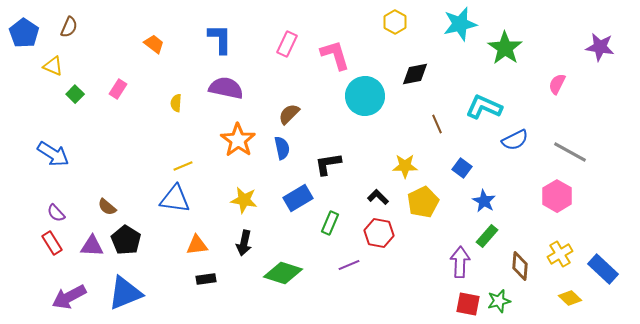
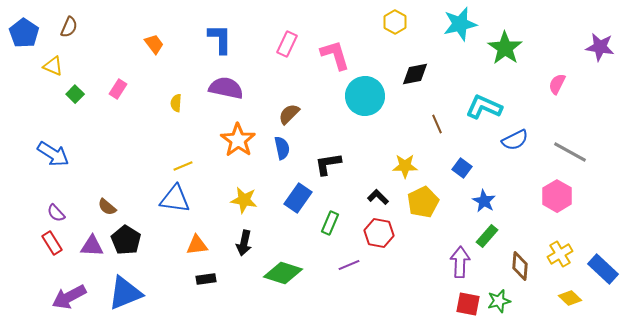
orange trapezoid at (154, 44): rotated 15 degrees clockwise
blue rectangle at (298, 198): rotated 24 degrees counterclockwise
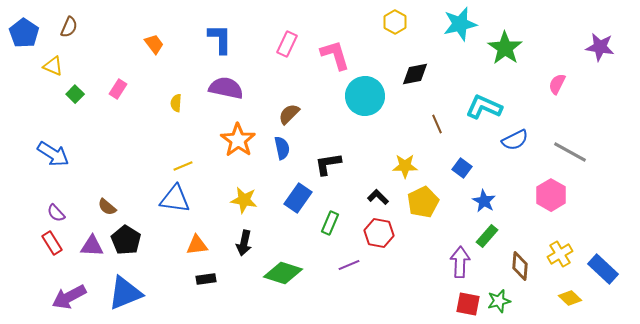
pink hexagon at (557, 196): moved 6 px left, 1 px up
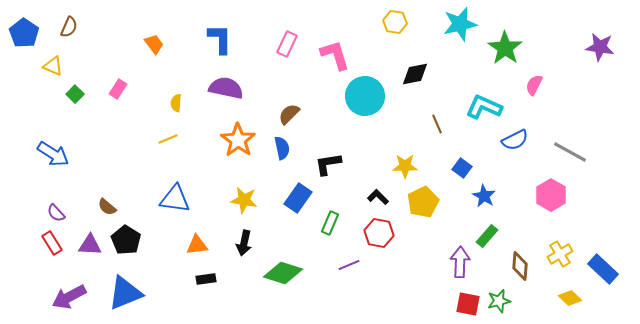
yellow hexagon at (395, 22): rotated 20 degrees counterclockwise
pink semicircle at (557, 84): moved 23 px left, 1 px down
yellow line at (183, 166): moved 15 px left, 27 px up
blue star at (484, 201): moved 5 px up
purple triangle at (92, 246): moved 2 px left, 1 px up
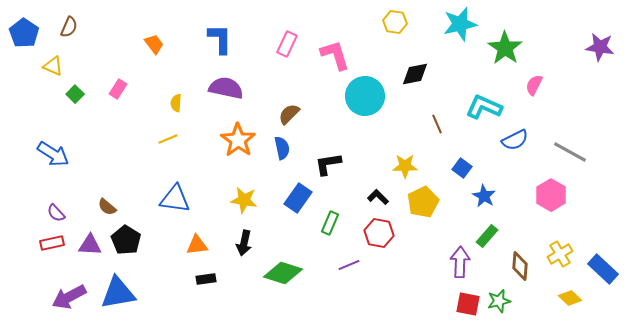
red rectangle at (52, 243): rotated 70 degrees counterclockwise
blue triangle at (125, 293): moved 7 px left; rotated 12 degrees clockwise
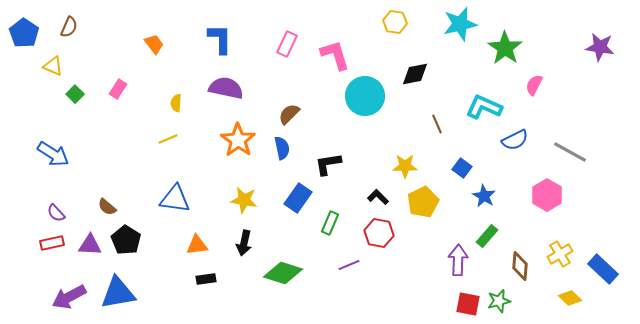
pink hexagon at (551, 195): moved 4 px left
purple arrow at (460, 262): moved 2 px left, 2 px up
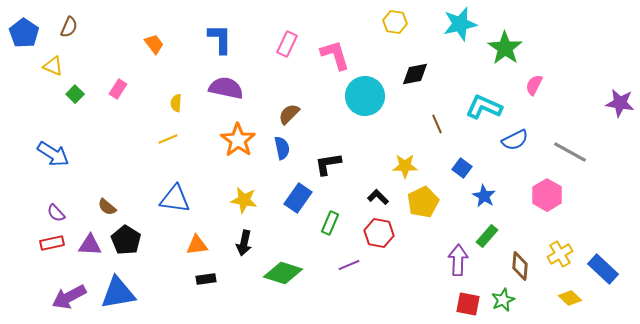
purple star at (600, 47): moved 20 px right, 56 px down
green star at (499, 301): moved 4 px right, 1 px up; rotated 10 degrees counterclockwise
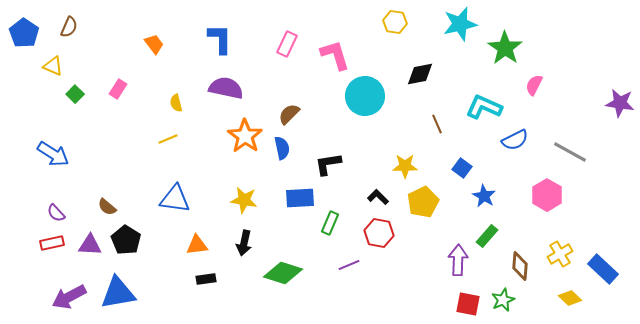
black diamond at (415, 74): moved 5 px right
yellow semicircle at (176, 103): rotated 18 degrees counterclockwise
orange star at (238, 140): moved 7 px right, 4 px up
blue rectangle at (298, 198): moved 2 px right; rotated 52 degrees clockwise
